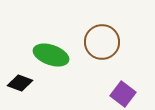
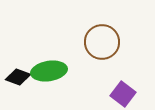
green ellipse: moved 2 px left, 16 px down; rotated 28 degrees counterclockwise
black diamond: moved 2 px left, 6 px up
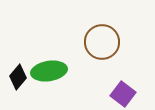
black diamond: rotated 70 degrees counterclockwise
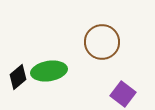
black diamond: rotated 10 degrees clockwise
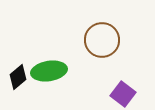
brown circle: moved 2 px up
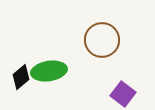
black diamond: moved 3 px right
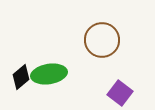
green ellipse: moved 3 px down
purple square: moved 3 px left, 1 px up
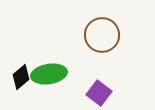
brown circle: moved 5 px up
purple square: moved 21 px left
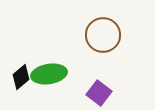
brown circle: moved 1 px right
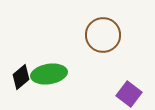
purple square: moved 30 px right, 1 px down
